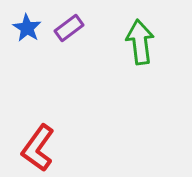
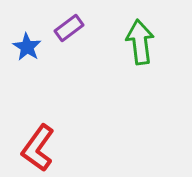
blue star: moved 19 px down
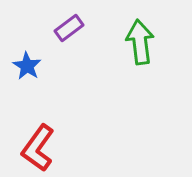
blue star: moved 19 px down
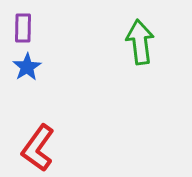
purple rectangle: moved 46 px left; rotated 52 degrees counterclockwise
blue star: moved 1 px down; rotated 8 degrees clockwise
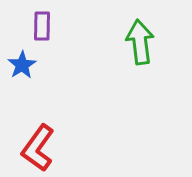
purple rectangle: moved 19 px right, 2 px up
blue star: moved 5 px left, 2 px up
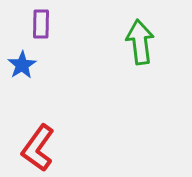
purple rectangle: moved 1 px left, 2 px up
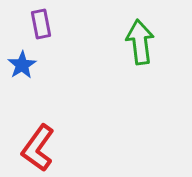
purple rectangle: rotated 12 degrees counterclockwise
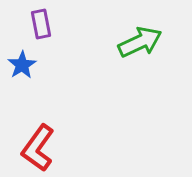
green arrow: rotated 72 degrees clockwise
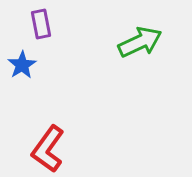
red L-shape: moved 10 px right, 1 px down
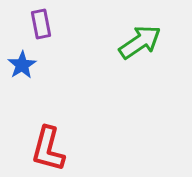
green arrow: rotated 9 degrees counterclockwise
red L-shape: rotated 21 degrees counterclockwise
